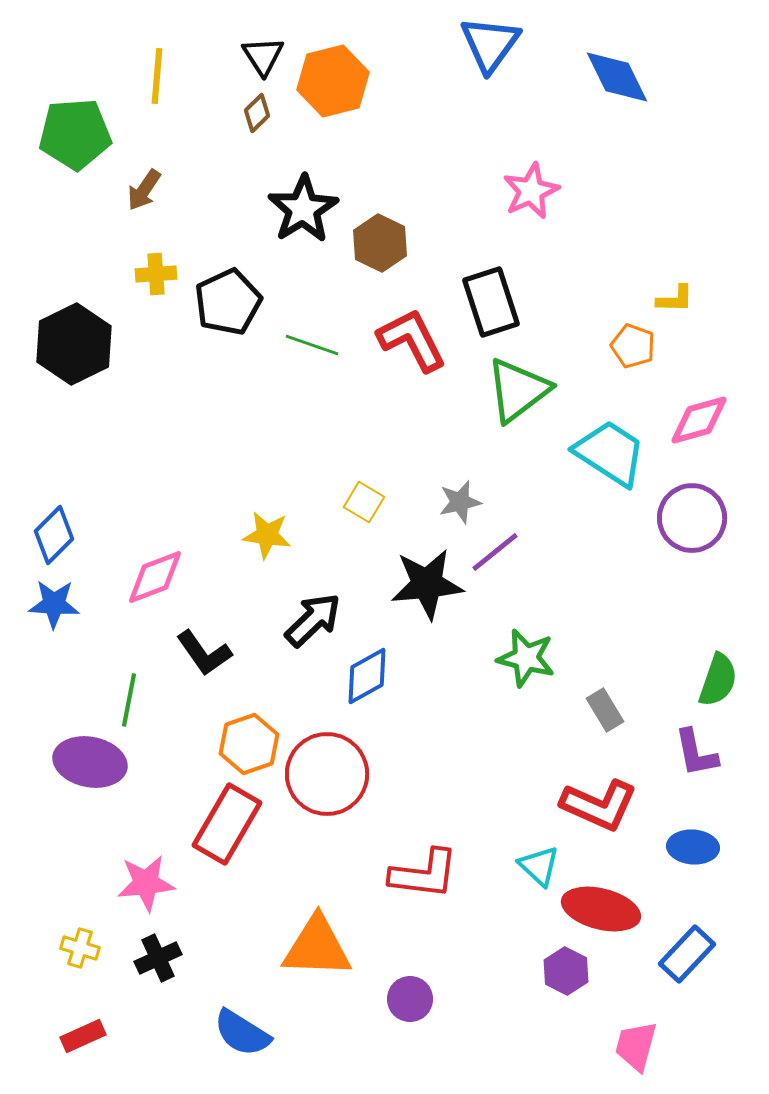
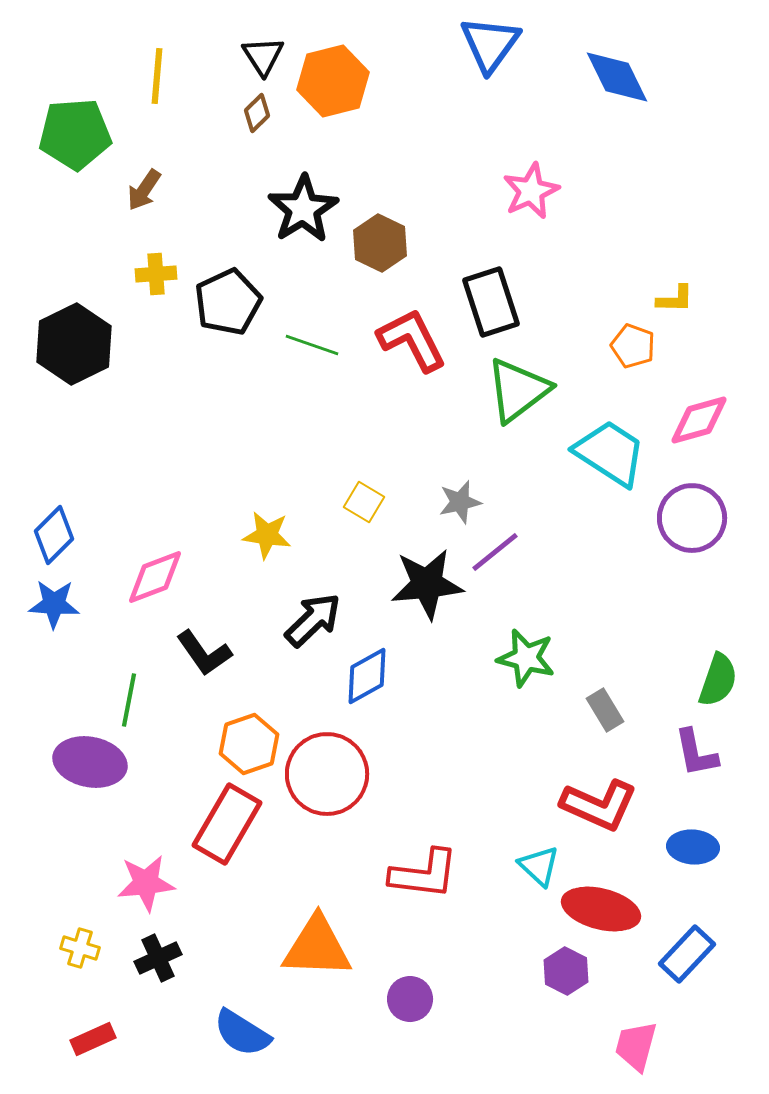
red rectangle at (83, 1036): moved 10 px right, 3 px down
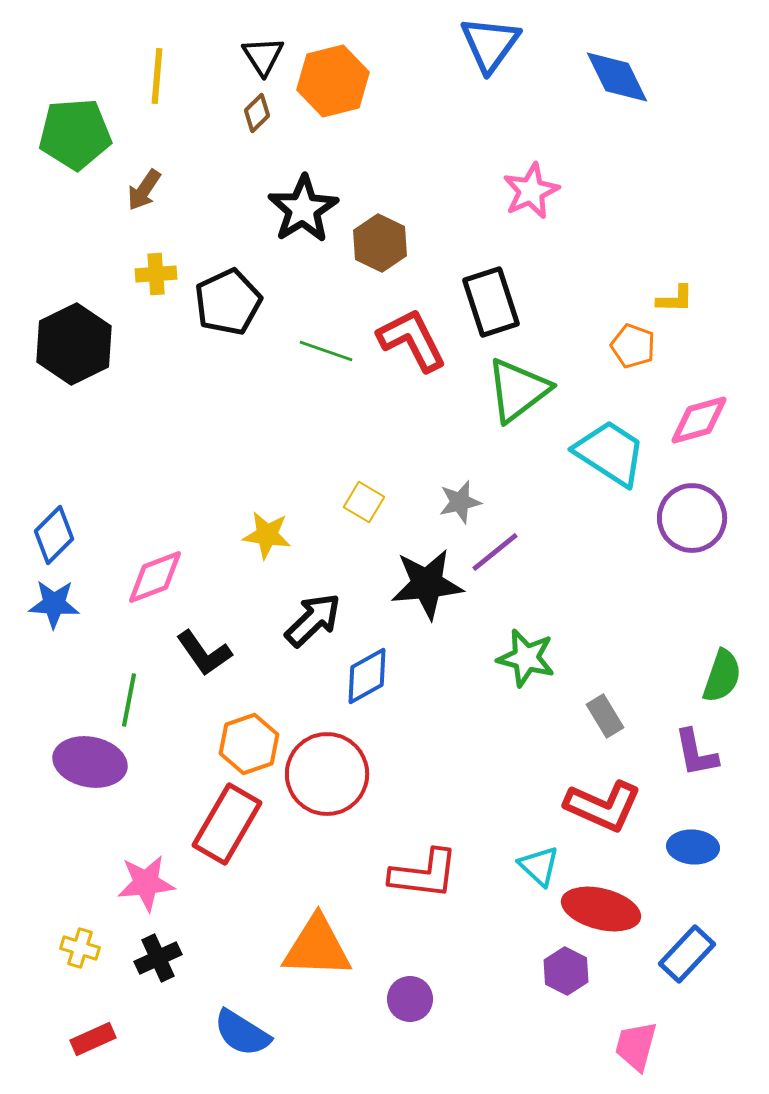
green line at (312, 345): moved 14 px right, 6 px down
green semicircle at (718, 680): moved 4 px right, 4 px up
gray rectangle at (605, 710): moved 6 px down
red L-shape at (599, 805): moved 4 px right, 1 px down
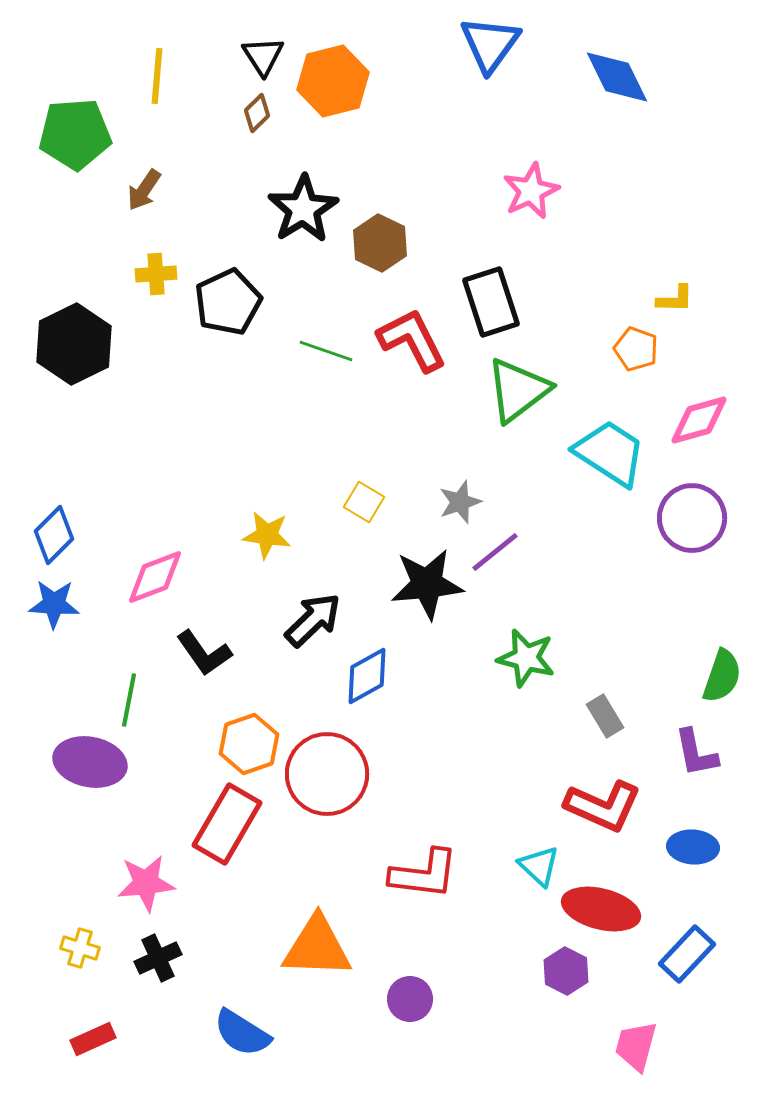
orange pentagon at (633, 346): moved 3 px right, 3 px down
gray star at (460, 502): rotated 6 degrees counterclockwise
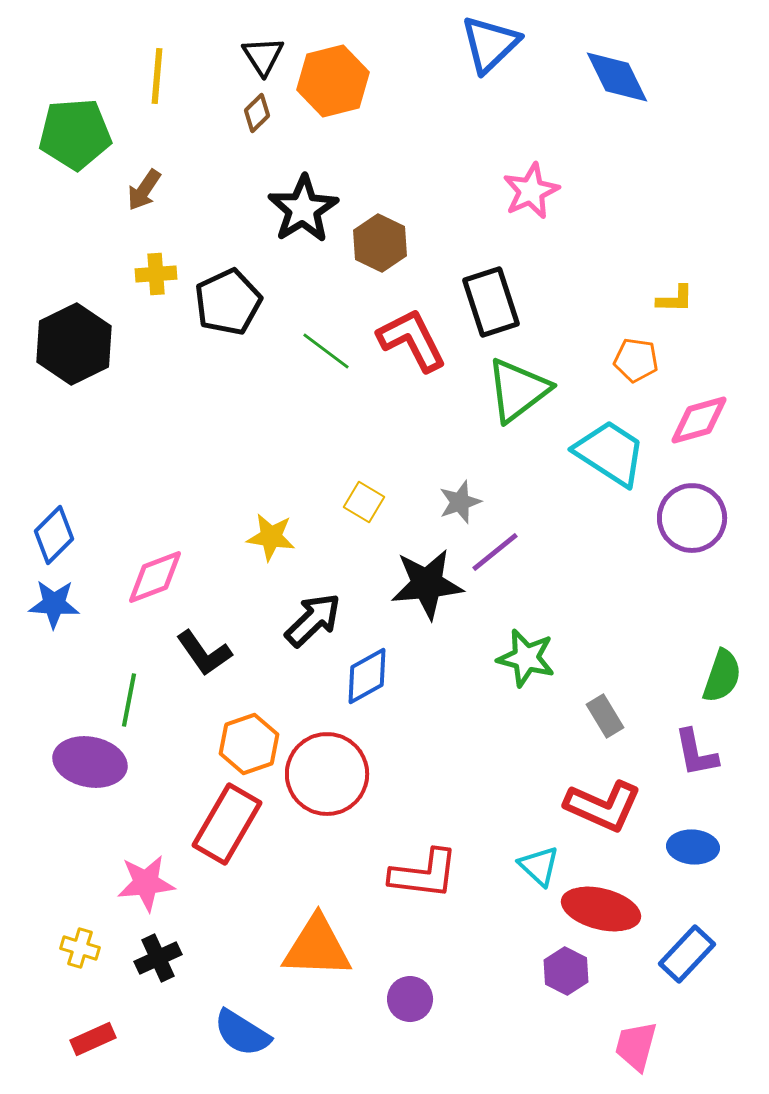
blue triangle at (490, 44): rotated 10 degrees clockwise
orange pentagon at (636, 349): moved 11 px down; rotated 12 degrees counterclockwise
green line at (326, 351): rotated 18 degrees clockwise
yellow star at (267, 535): moved 4 px right, 2 px down
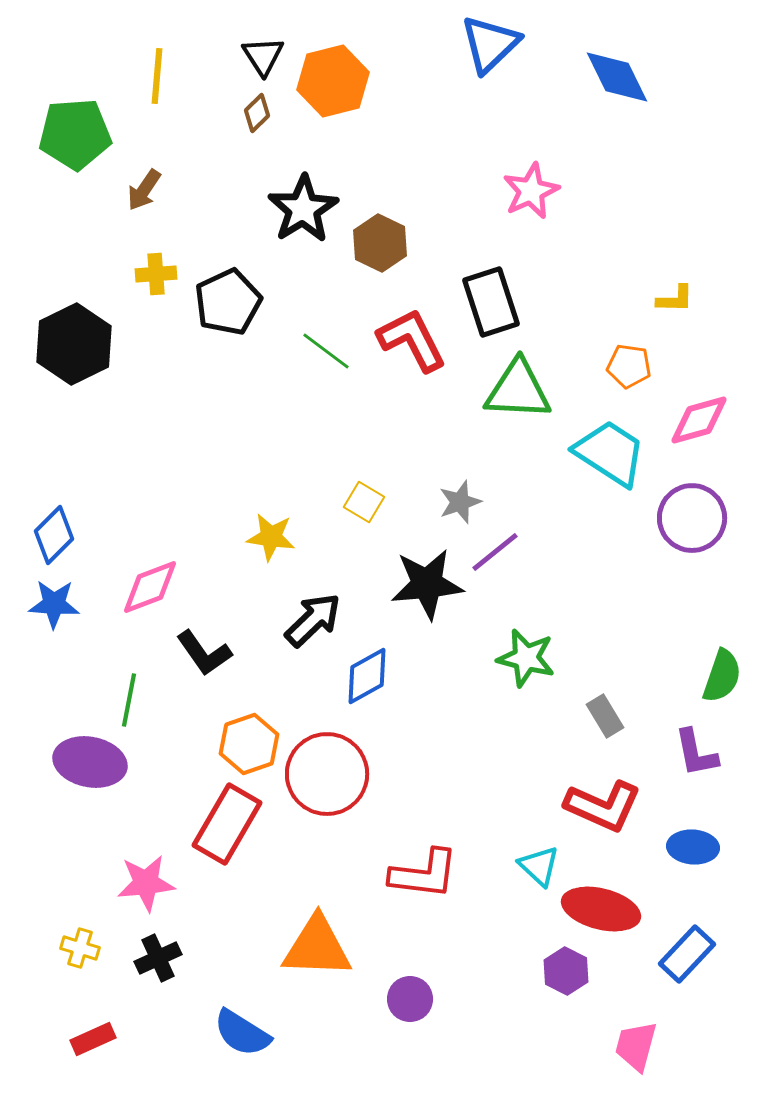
orange pentagon at (636, 360): moved 7 px left, 6 px down
green triangle at (518, 390): rotated 40 degrees clockwise
pink diamond at (155, 577): moved 5 px left, 10 px down
